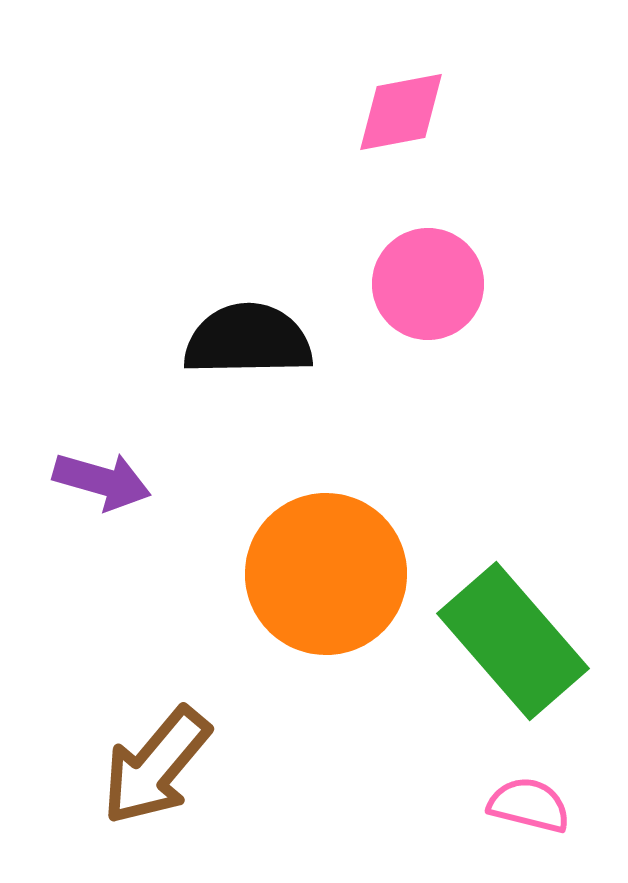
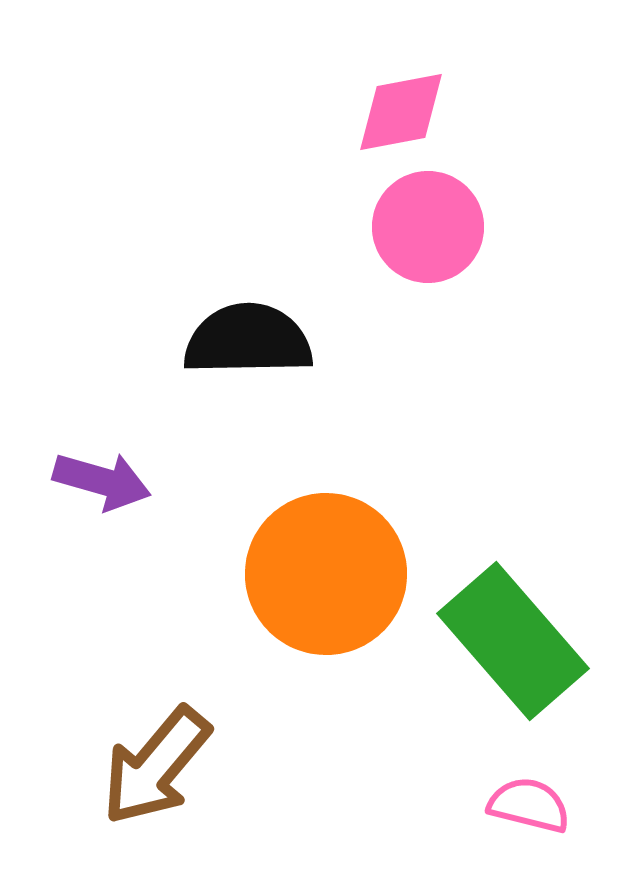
pink circle: moved 57 px up
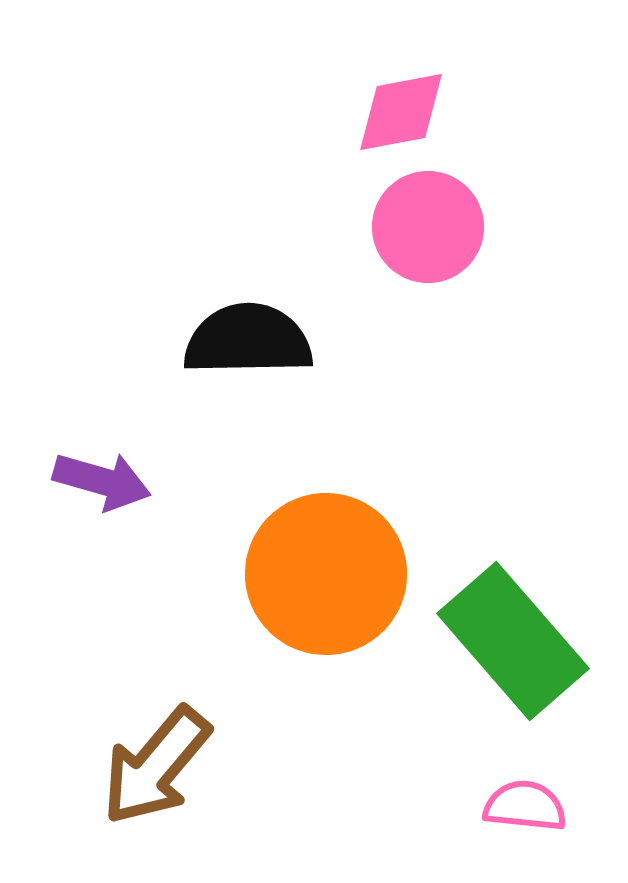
pink semicircle: moved 4 px left, 1 px down; rotated 8 degrees counterclockwise
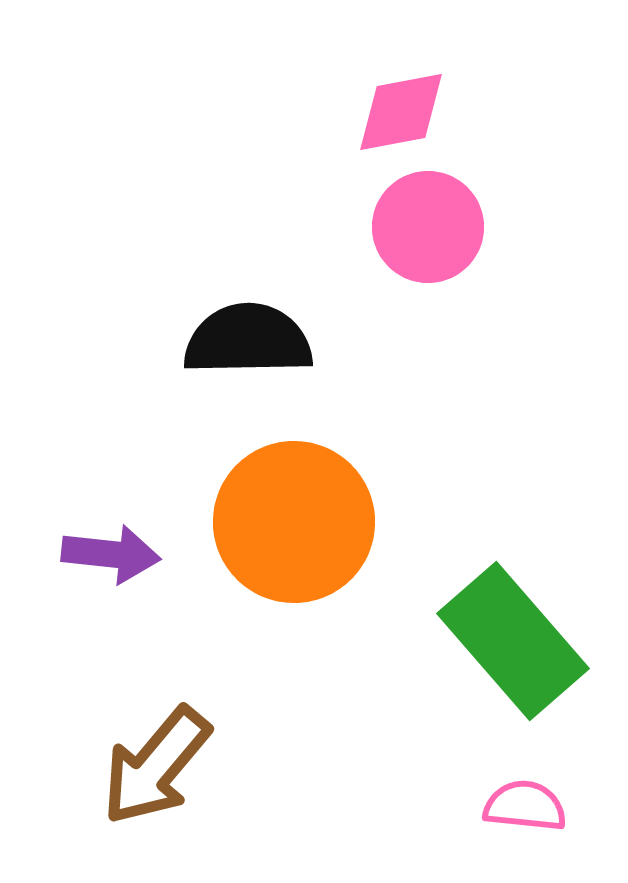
purple arrow: moved 9 px right, 73 px down; rotated 10 degrees counterclockwise
orange circle: moved 32 px left, 52 px up
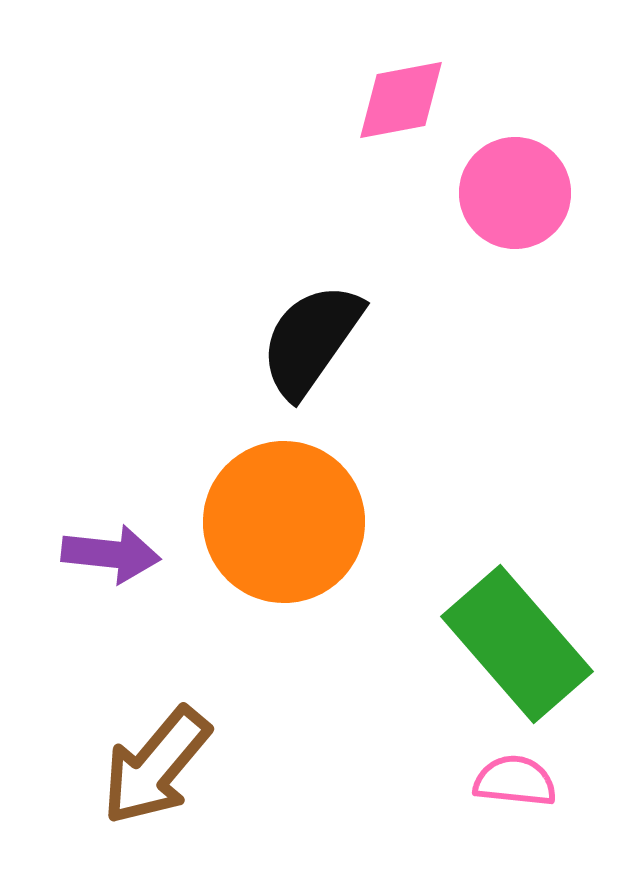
pink diamond: moved 12 px up
pink circle: moved 87 px right, 34 px up
black semicircle: moved 63 px right; rotated 54 degrees counterclockwise
orange circle: moved 10 px left
green rectangle: moved 4 px right, 3 px down
pink semicircle: moved 10 px left, 25 px up
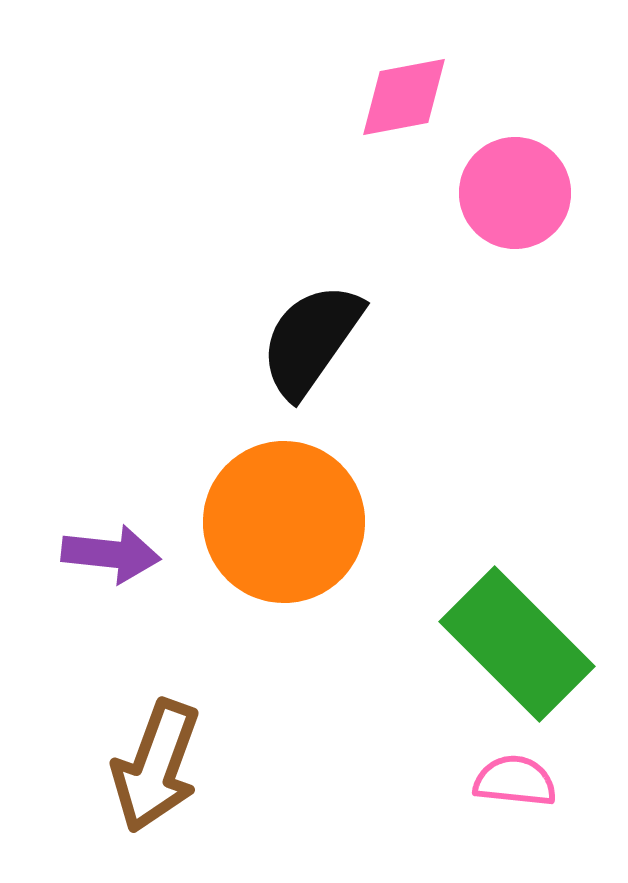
pink diamond: moved 3 px right, 3 px up
green rectangle: rotated 4 degrees counterclockwise
brown arrow: rotated 20 degrees counterclockwise
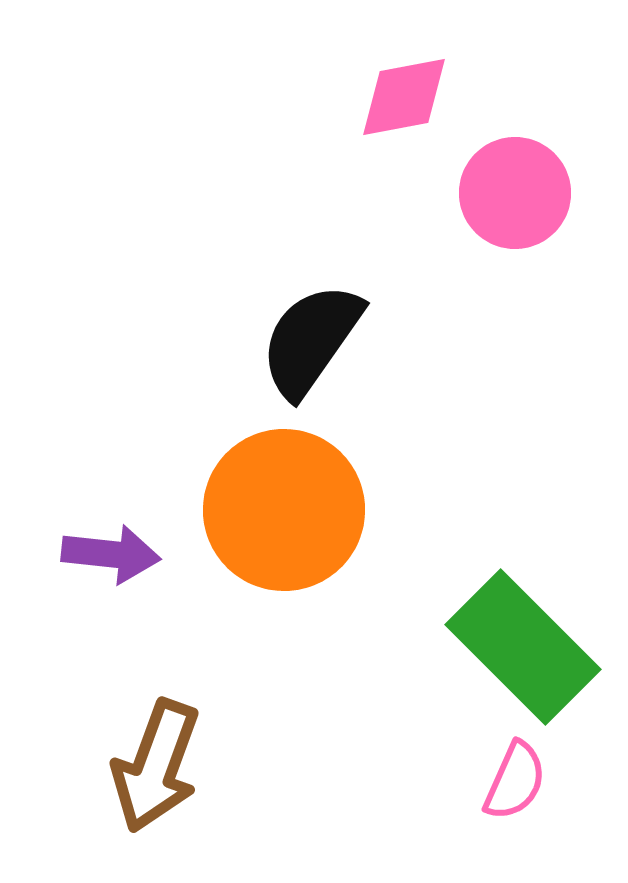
orange circle: moved 12 px up
green rectangle: moved 6 px right, 3 px down
pink semicircle: rotated 108 degrees clockwise
